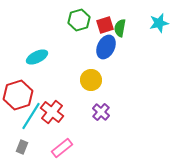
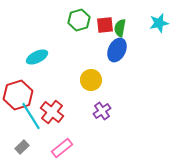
red square: rotated 12 degrees clockwise
blue ellipse: moved 11 px right, 3 px down
purple cross: moved 1 px right, 1 px up; rotated 12 degrees clockwise
cyan line: rotated 64 degrees counterclockwise
gray rectangle: rotated 24 degrees clockwise
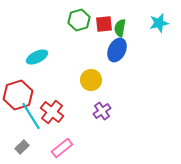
red square: moved 1 px left, 1 px up
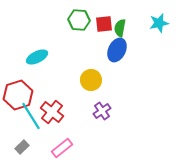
green hexagon: rotated 20 degrees clockwise
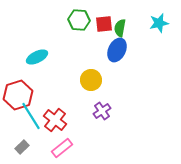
red cross: moved 3 px right, 8 px down
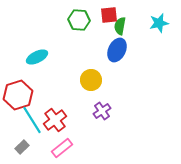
red square: moved 5 px right, 9 px up
green semicircle: moved 2 px up
cyan line: moved 1 px right, 4 px down
red cross: rotated 15 degrees clockwise
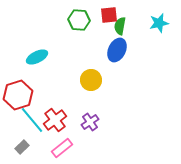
purple cross: moved 12 px left, 11 px down
cyan line: rotated 8 degrees counterclockwise
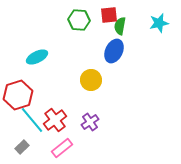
blue ellipse: moved 3 px left, 1 px down
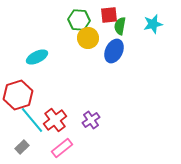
cyan star: moved 6 px left, 1 px down
yellow circle: moved 3 px left, 42 px up
purple cross: moved 1 px right, 2 px up
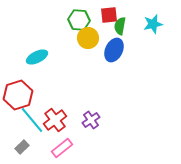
blue ellipse: moved 1 px up
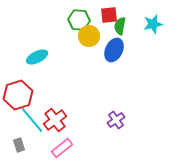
yellow circle: moved 1 px right, 2 px up
purple cross: moved 25 px right
gray rectangle: moved 3 px left, 2 px up; rotated 64 degrees counterclockwise
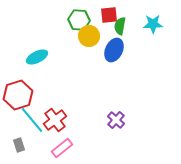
cyan star: rotated 12 degrees clockwise
purple cross: rotated 12 degrees counterclockwise
